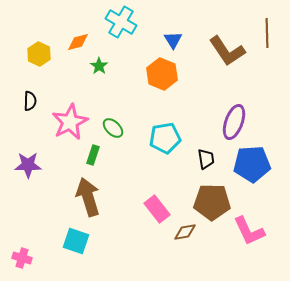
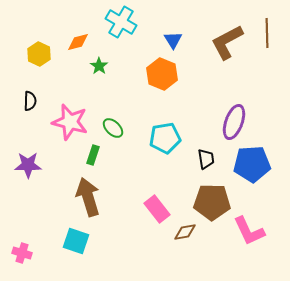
brown L-shape: moved 9 px up; rotated 96 degrees clockwise
pink star: rotated 30 degrees counterclockwise
pink cross: moved 5 px up
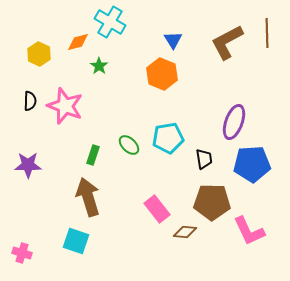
cyan cross: moved 11 px left
pink star: moved 5 px left, 16 px up; rotated 6 degrees clockwise
green ellipse: moved 16 px right, 17 px down
cyan pentagon: moved 3 px right
black trapezoid: moved 2 px left
brown diamond: rotated 15 degrees clockwise
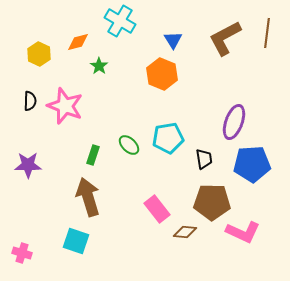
cyan cross: moved 10 px right, 1 px up
brown line: rotated 8 degrees clockwise
brown L-shape: moved 2 px left, 4 px up
pink L-shape: moved 6 px left, 1 px down; rotated 40 degrees counterclockwise
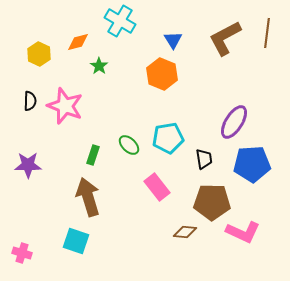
purple ellipse: rotated 12 degrees clockwise
pink rectangle: moved 22 px up
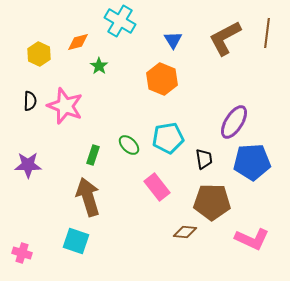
orange hexagon: moved 5 px down
blue pentagon: moved 2 px up
pink L-shape: moved 9 px right, 7 px down
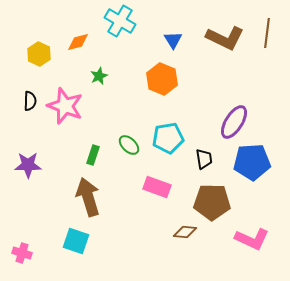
brown L-shape: rotated 126 degrees counterclockwise
green star: moved 10 px down; rotated 12 degrees clockwise
pink rectangle: rotated 32 degrees counterclockwise
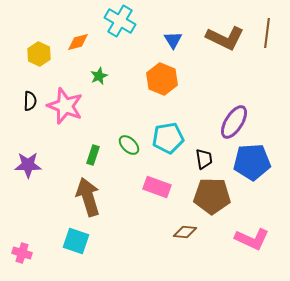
brown pentagon: moved 6 px up
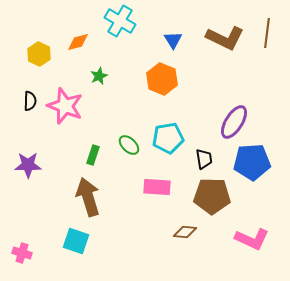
pink rectangle: rotated 16 degrees counterclockwise
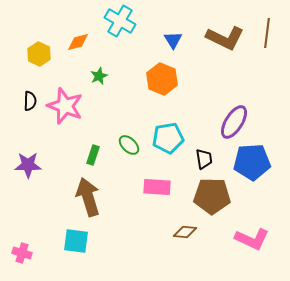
cyan square: rotated 12 degrees counterclockwise
